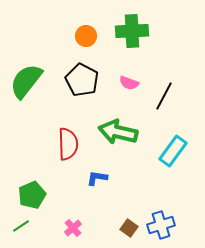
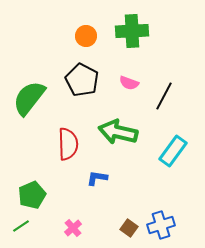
green semicircle: moved 3 px right, 17 px down
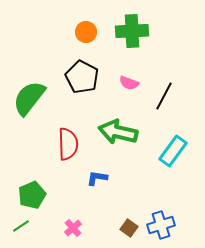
orange circle: moved 4 px up
black pentagon: moved 3 px up
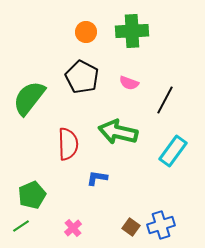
black line: moved 1 px right, 4 px down
brown square: moved 2 px right, 1 px up
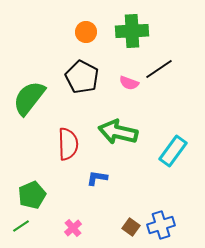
black line: moved 6 px left, 31 px up; rotated 28 degrees clockwise
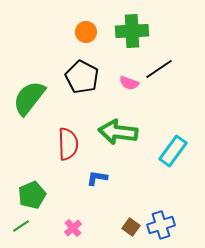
green arrow: rotated 6 degrees counterclockwise
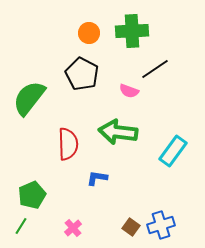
orange circle: moved 3 px right, 1 px down
black line: moved 4 px left
black pentagon: moved 3 px up
pink semicircle: moved 8 px down
green line: rotated 24 degrees counterclockwise
